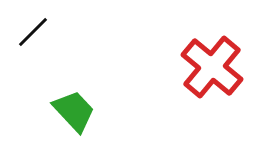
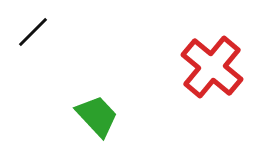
green trapezoid: moved 23 px right, 5 px down
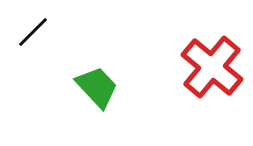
green trapezoid: moved 29 px up
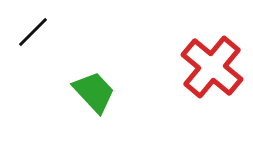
green trapezoid: moved 3 px left, 5 px down
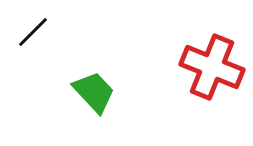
red cross: rotated 18 degrees counterclockwise
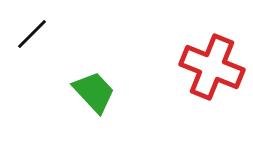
black line: moved 1 px left, 2 px down
